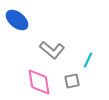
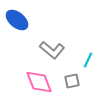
pink diamond: rotated 12 degrees counterclockwise
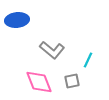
blue ellipse: rotated 45 degrees counterclockwise
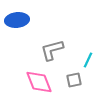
gray L-shape: rotated 125 degrees clockwise
gray square: moved 2 px right, 1 px up
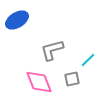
blue ellipse: rotated 25 degrees counterclockwise
cyan line: rotated 21 degrees clockwise
gray square: moved 2 px left, 1 px up
